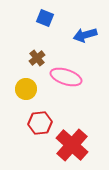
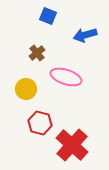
blue square: moved 3 px right, 2 px up
brown cross: moved 5 px up
red hexagon: rotated 20 degrees clockwise
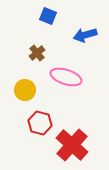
yellow circle: moved 1 px left, 1 px down
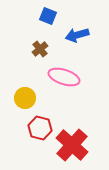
blue arrow: moved 8 px left
brown cross: moved 3 px right, 4 px up
pink ellipse: moved 2 px left
yellow circle: moved 8 px down
red hexagon: moved 5 px down
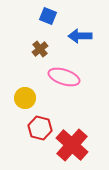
blue arrow: moved 3 px right, 1 px down; rotated 15 degrees clockwise
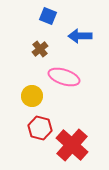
yellow circle: moved 7 px right, 2 px up
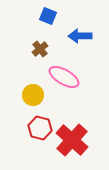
pink ellipse: rotated 12 degrees clockwise
yellow circle: moved 1 px right, 1 px up
red cross: moved 5 px up
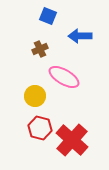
brown cross: rotated 14 degrees clockwise
yellow circle: moved 2 px right, 1 px down
